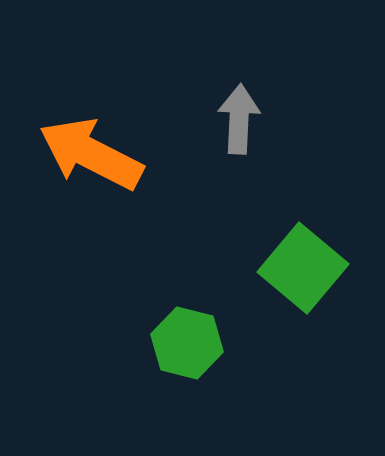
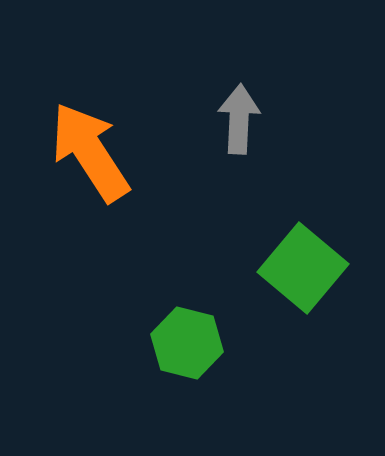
orange arrow: moved 1 px left, 2 px up; rotated 30 degrees clockwise
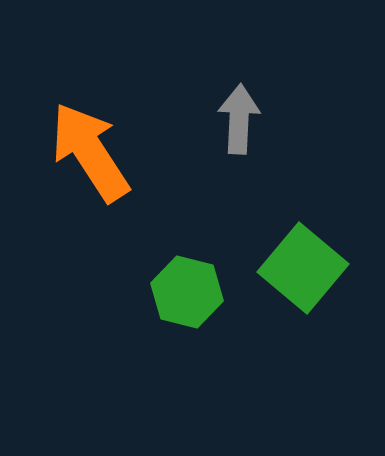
green hexagon: moved 51 px up
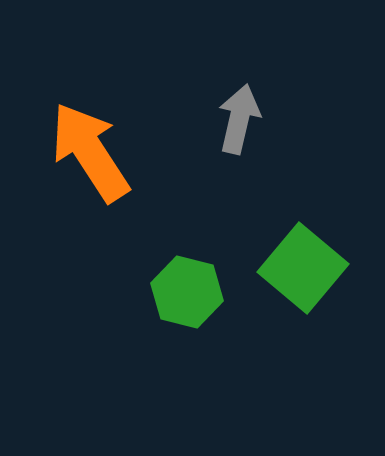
gray arrow: rotated 10 degrees clockwise
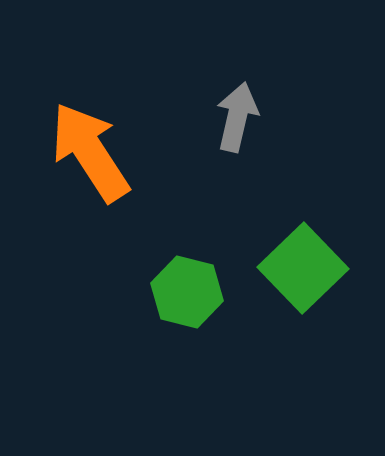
gray arrow: moved 2 px left, 2 px up
green square: rotated 6 degrees clockwise
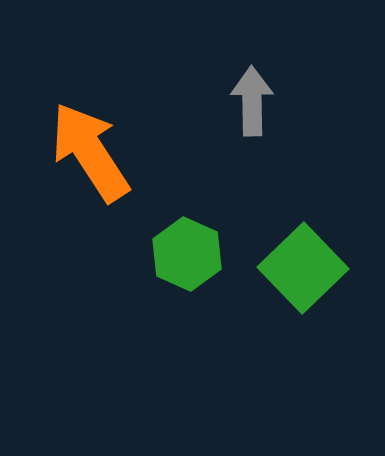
gray arrow: moved 15 px right, 16 px up; rotated 14 degrees counterclockwise
green hexagon: moved 38 px up; rotated 10 degrees clockwise
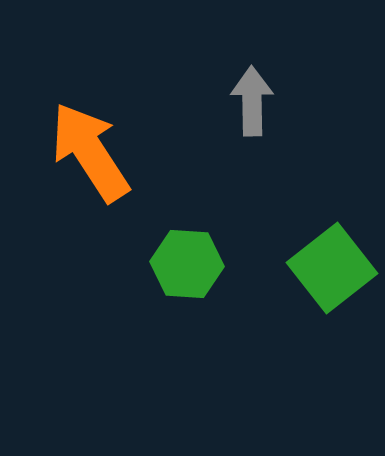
green hexagon: moved 10 px down; rotated 20 degrees counterclockwise
green square: moved 29 px right; rotated 6 degrees clockwise
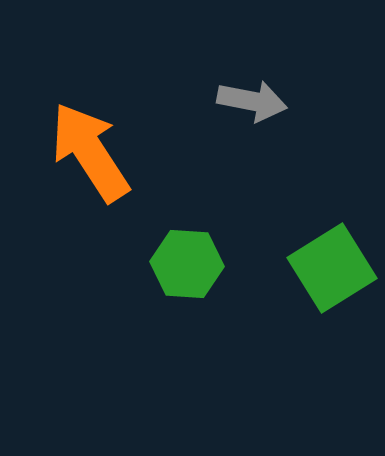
gray arrow: rotated 102 degrees clockwise
green square: rotated 6 degrees clockwise
